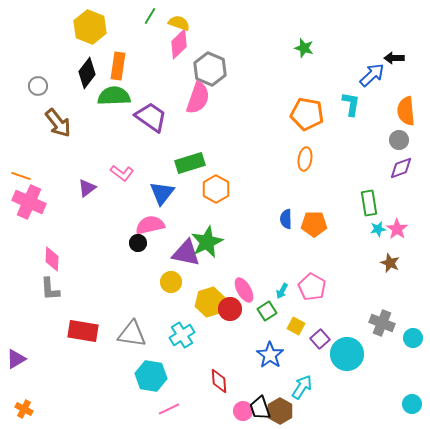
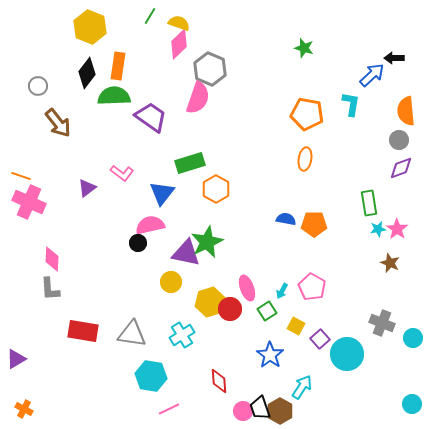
blue semicircle at (286, 219): rotated 102 degrees clockwise
pink ellipse at (244, 290): moved 3 px right, 2 px up; rotated 10 degrees clockwise
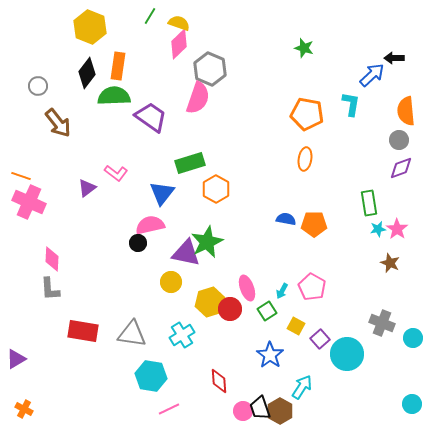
pink L-shape at (122, 173): moved 6 px left
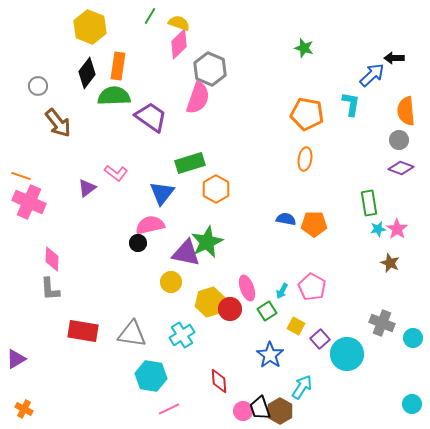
purple diamond at (401, 168): rotated 40 degrees clockwise
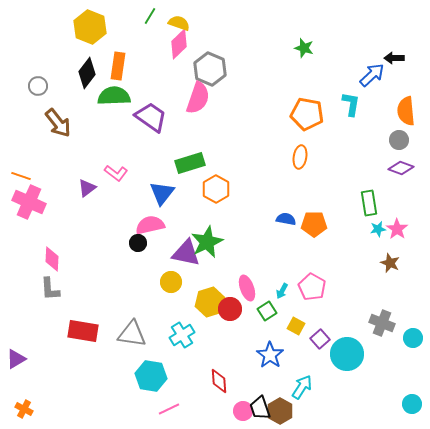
orange ellipse at (305, 159): moved 5 px left, 2 px up
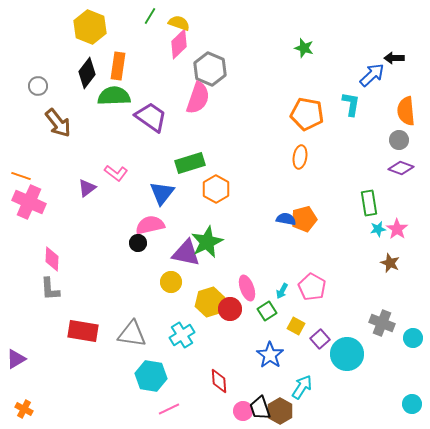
orange pentagon at (314, 224): moved 10 px left, 5 px up; rotated 15 degrees counterclockwise
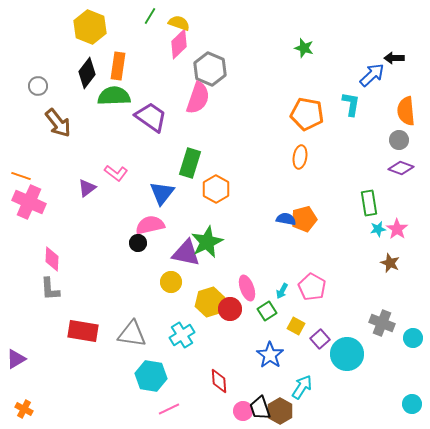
green rectangle at (190, 163): rotated 56 degrees counterclockwise
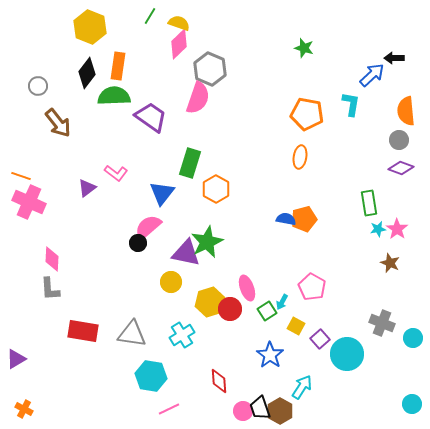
pink semicircle at (150, 225): moved 2 px left, 2 px down; rotated 28 degrees counterclockwise
cyan arrow at (282, 291): moved 11 px down
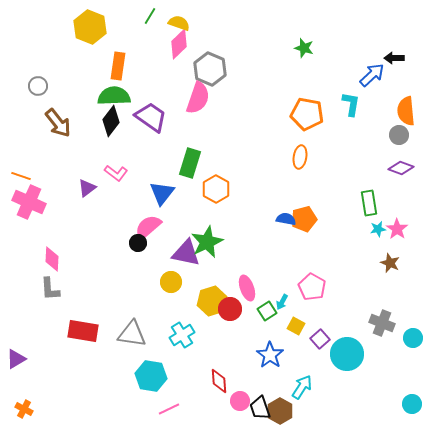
black diamond at (87, 73): moved 24 px right, 48 px down
gray circle at (399, 140): moved 5 px up
yellow hexagon at (210, 302): moved 2 px right, 1 px up
pink circle at (243, 411): moved 3 px left, 10 px up
